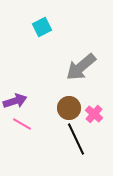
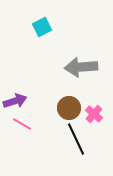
gray arrow: rotated 36 degrees clockwise
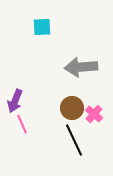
cyan square: rotated 24 degrees clockwise
purple arrow: rotated 130 degrees clockwise
brown circle: moved 3 px right
pink line: rotated 36 degrees clockwise
black line: moved 2 px left, 1 px down
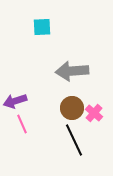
gray arrow: moved 9 px left, 4 px down
purple arrow: rotated 50 degrees clockwise
pink cross: moved 1 px up
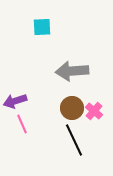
pink cross: moved 2 px up
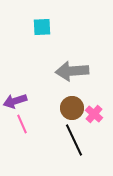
pink cross: moved 3 px down
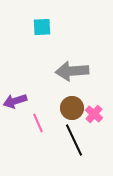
pink line: moved 16 px right, 1 px up
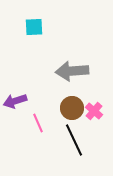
cyan square: moved 8 px left
pink cross: moved 3 px up
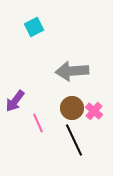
cyan square: rotated 24 degrees counterclockwise
purple arrow: rotated 35 degrees counterclockwise
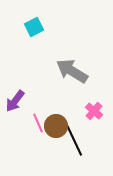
gray arrow: rotated 36 degrees clockwise
brown circle: moved 16 px left, 18 px down
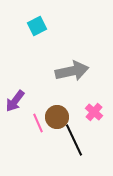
cyan square: moved 3 px right, 1 px up
gray arrow: rotated 136 degrees clockwise
pink cross: moved 1 px down
brown circle: moved 1 px right, 9 px up
